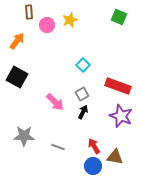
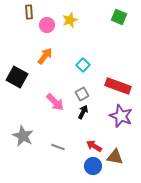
orange arrow: moved 28 px right, 15 px down
gray star: moved 1 px left; rotated 25 degrees clockwise
red arrow: rotated 28 degrees counterclockwise
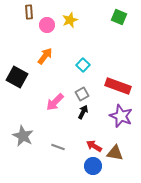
pink arrow: rotated 90 degrees clockwise
brown triangle: moved 4 px up
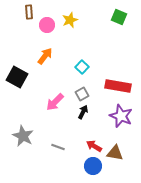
cyan square: moved 1 px left, 2 px down
red rectangle: rotated 10 degrees counterclockwise
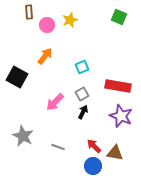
cyan square: rotated 24 degrees clockwise
red arrow: rotated 14 degrees clockwise
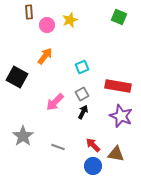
gray star: rotated 10 degrees clockwise
red arrow: moved 1 px left, 1 px up
brown triangle: moved 1 px right, 1 px down
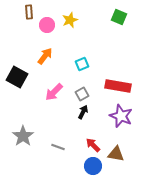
cyan square: moved 3 px up
pink arrow: moved 1 px left, 10 px up
